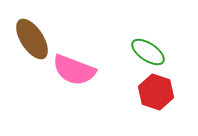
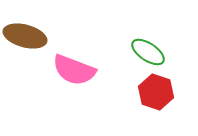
brown ellipse: moved 7 px left, 3 px up; rotated 42 degrees counterclockwise
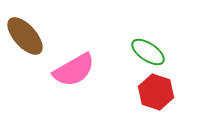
brown ellipse: rotated 33 degrees clockwise
pink semicircle: rotated 51 degrees counterclockwise
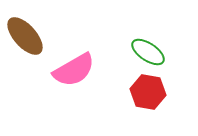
red hexagon: moved 8 px left; rotated 8 degrees counterclockwise
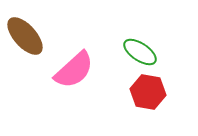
green ellipse: moved 8 px left
pink semicircle: rotated 12 degrees counterclockwise
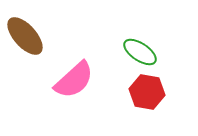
pink semicircle: moved 10 px down
red hexagon: moved 1 px left
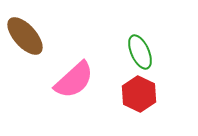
green ellipse: rotated 32 degrees clockwise
red hexagon: moved 8 px left, 2 px down; rotated 16 degrees clockwise
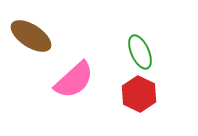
brown ellipse: moved 6 px right; rotated 15 degrees counterclockwise
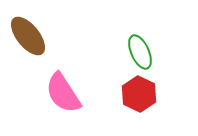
brown ellipse: moved 3 px left; rotated 18 degrees clockwise
pink semicircle: moved 11 px left, 13 px down; rotated 99 degrees clockwise
